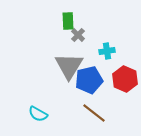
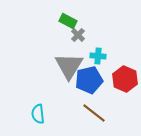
green rectangle: rotated 60 degrees counterclockwise
cyan cross: moved 9 px left, 5 px down; rotated 14 degrees clockwise
cyan semicircle: rotated 54 degrees clockwise
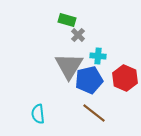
green rectangle: moved 1 px left, 1 px up; rotated 12 degrees counterclockwise
red hexagon: moved 1 px up
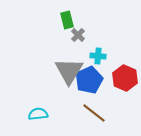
green rectangle: rotated 60 degrees clockwise
gray triangle: moved 5 px down
blue pentagon: rotated 12 degrees counterclockwise
cyan semicircle: rotated 90 degrees clockwise
